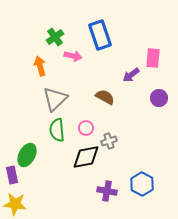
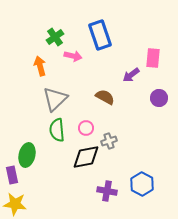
green ellipse: rotated 15 degrees counterclockwise
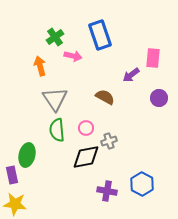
gray triangle: rotated 20 degrees counterclockwise
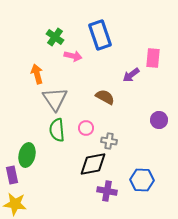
green cross: rotated 18 degrees counterclockwise
orange arrow: moved 3 px left, 8 px down
purple circle: moved 22 px down
gray cross: rotated 28 degrees clockwise
black diamond: moved 7 px right, 7 px down
blue hexagon: moved 4 px up; rotated 25 degrees counterclockwise
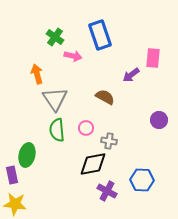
purple cross: rotated 18 degrees clockwise
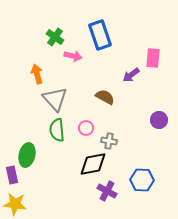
gray triangle: rotated 8 degrees counterclockwise
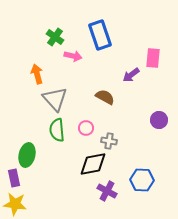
purple rectangle: moved 2 px right, 3 px down
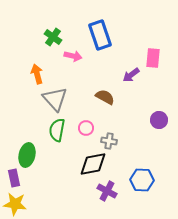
green cross: moved 2 px left
green semicircle: rotated 15 degrees clockwise
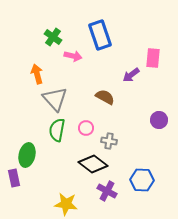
black diamond: rotated 48 degrees clockwise
yellow star: moved 51 px right
